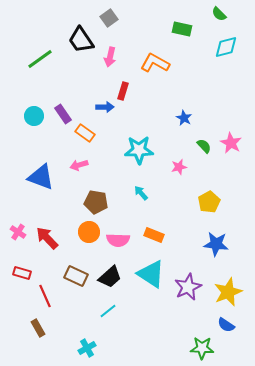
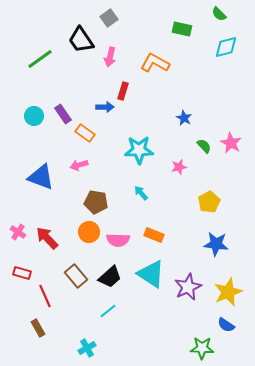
brown rectangle at (76, 276): rotated 25 degrees clockwise
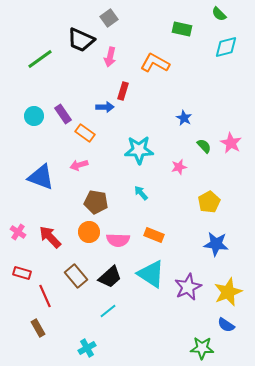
black trapezoid at (81, 40): rotated 32 degrees counterclockwise
red arrow at (47, 238): moved 3 px right, 1 px up
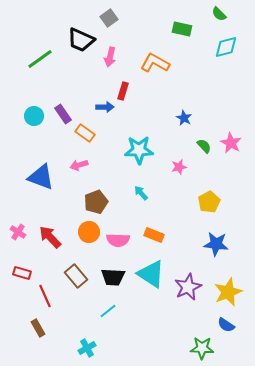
brown pentagon at (96, 202): rotated 30 degrees counterclockwise
black trapezoid at (110, 277): moved 3 px right; rotated 45 degrees clockwise
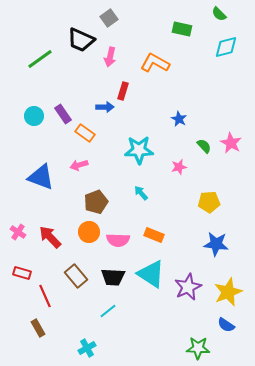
blue star at (184, 118): moved 5 px left, 1 px down
yellow pentagon at (209, 202): rotated 25 degrees clockwise
green star at (202, 348): moved 4 px left
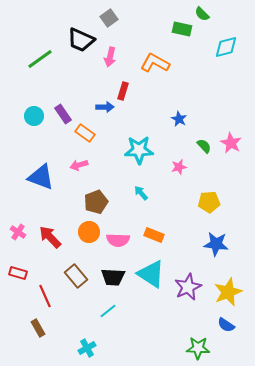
green semicircle at (219, 14): moved 17 px left
red rectangle at (22, 273): moved 4 px left
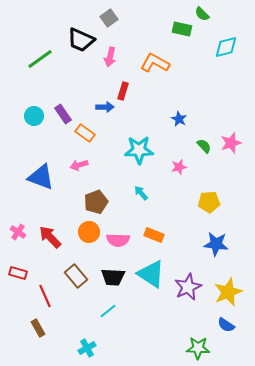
pink star at (231, 143): rotated 25 degrees clockwise
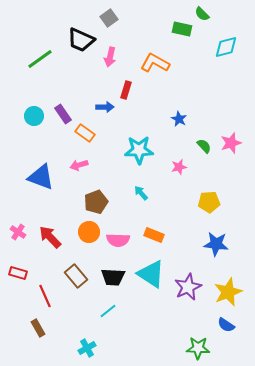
red rectangle at (123, 91): moved 3 px right, 1 px up
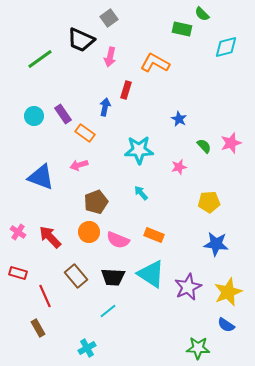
blue arrow at (105, 107): rotated 78 degrees counterclockwise
pink semicircle at (118, 240): rotated 20 degrees clockwise
